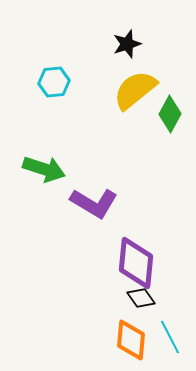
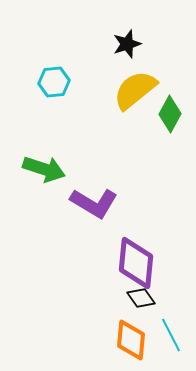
cyan line: moved 1 px right, 2 px up
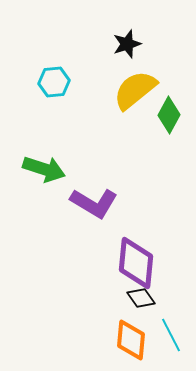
green diamond: moved 1 px left, 1 px down
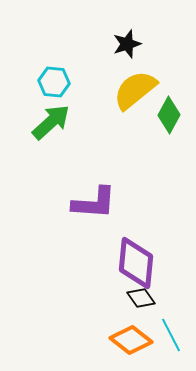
cyan hexagon: rotated 12 degrees clockwise
green arrow: moved 7 px right, 47 px up; rotated 60 degrees counterclockwise
purple L-shape: rotated 27 degrees counterclockwise
orange diamond: rotated 57 degrees counterclockwise
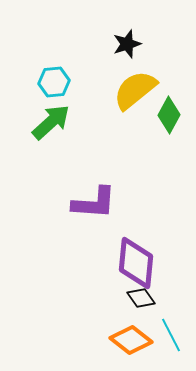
cyan hexagon: rotated 12 degrees counterclockwise
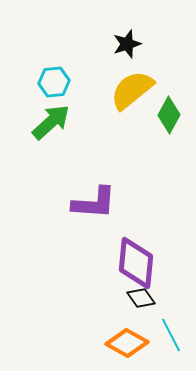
yellow semicircle: moved 3 px left
orange diamond: moved 4 px left, 3 px down; rotated 9 degrees counterclockwise
